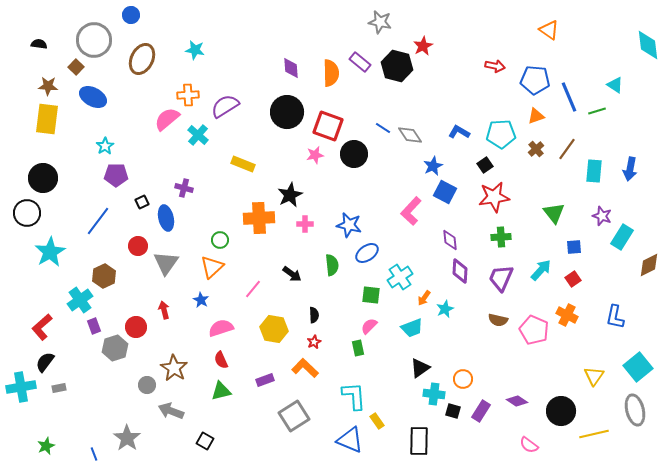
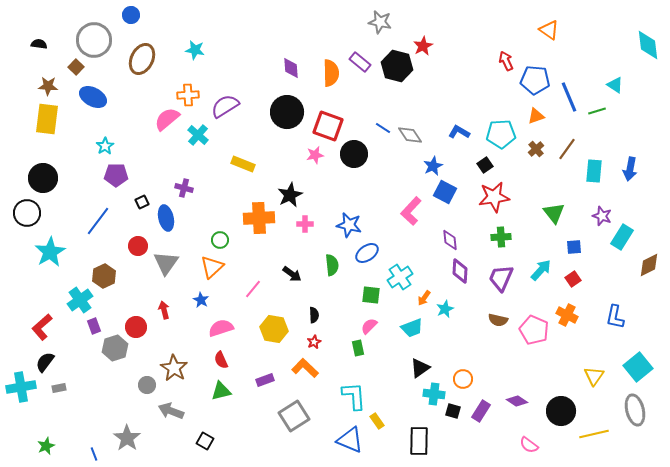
red arrow at (495, 66): moved 11 px right, 5 px up; rotated 126 degrees counterclockwise
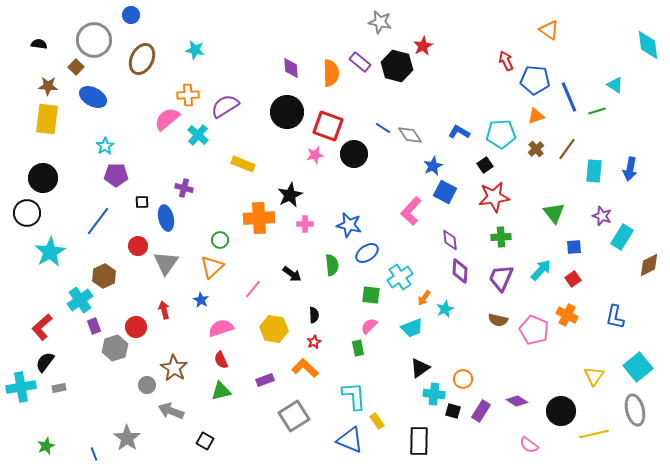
black square at (142, 202): rotated 24 degrees clockwise
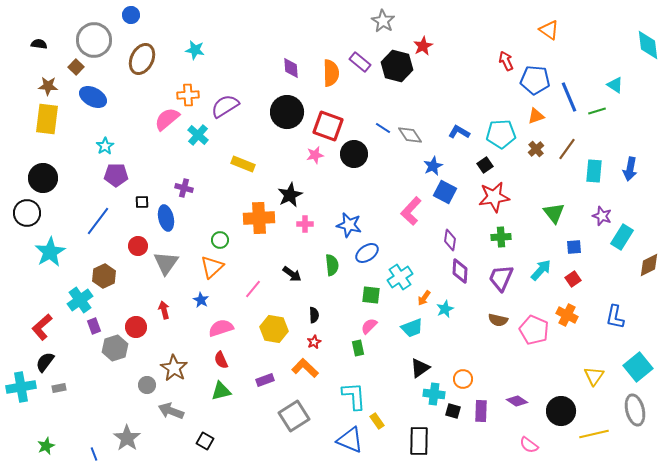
gray star at (380, 22): moved 3 px right, 1 px up; rotated 20 degrees clockwise
purple diamond at (450, 240): rotated 15 degrees clockwise
purple rectangle at (481, 411): rotated 30 degrees counterclockwise
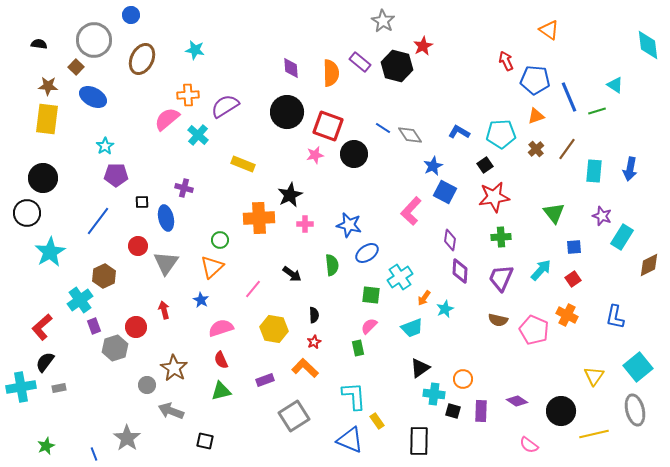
black square at (205, 441): rotated 18 degrees counterclockwise
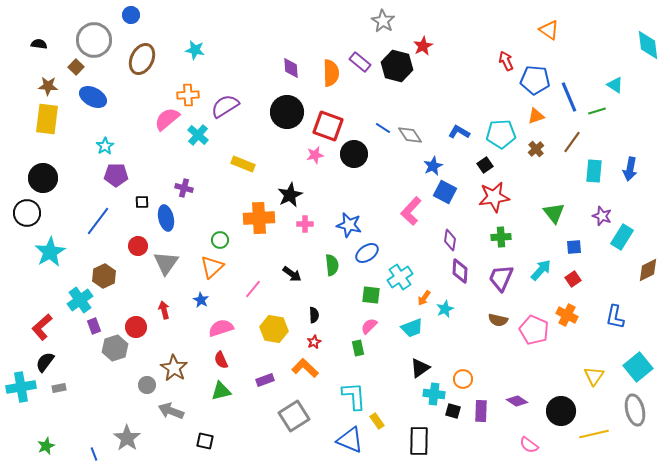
brown line at (567, 149): moved 5 px right, 7 px up
brown diamond at (649, 265): moved 1 px left, 5 px down
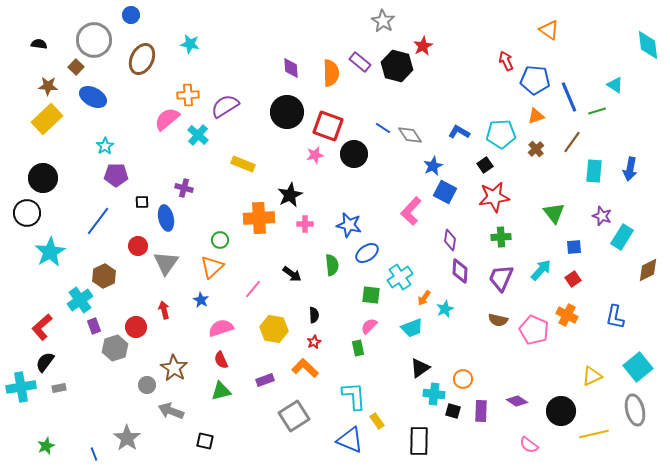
cyan star at (195, 50): moved 5 px left, 6 px up
yellow rectangle at (47, 119): rotated 40 degrees clockwise
yellow triangle at (594, 376): moved 2 px left; rotated 30 degrees clockwise
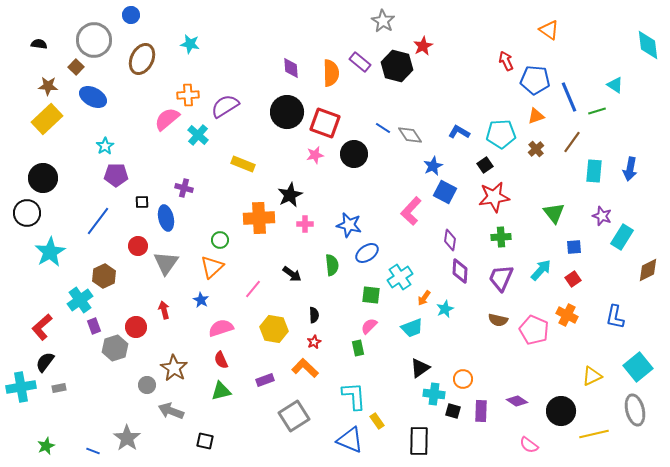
red square at (328, 126): moved 3 px left, 3 px up
blue line at (94, 454): moved 1 px left, 3 px up; rotated 48 degrees counterclockwise
